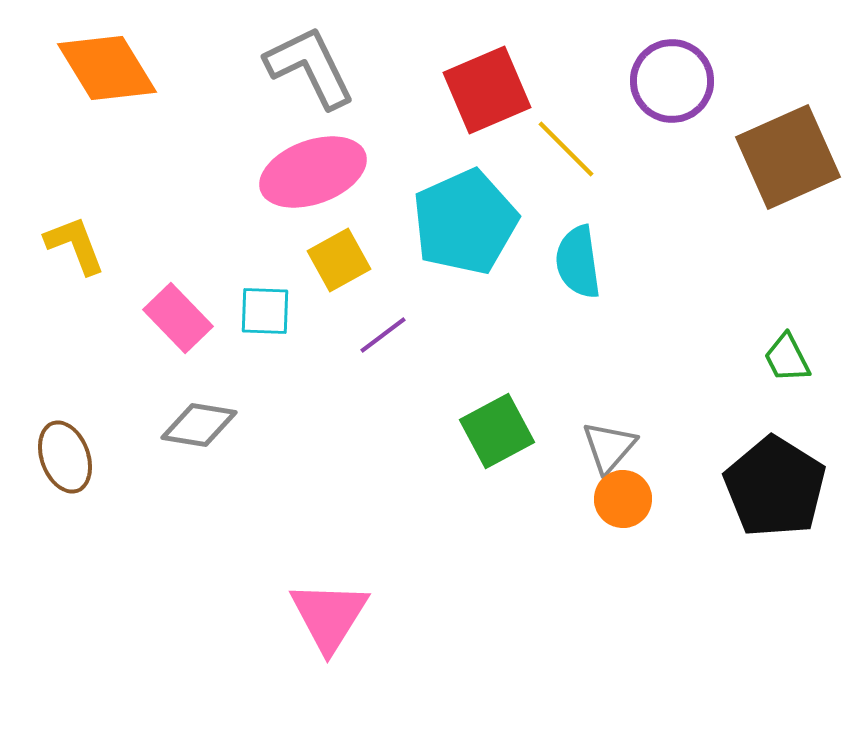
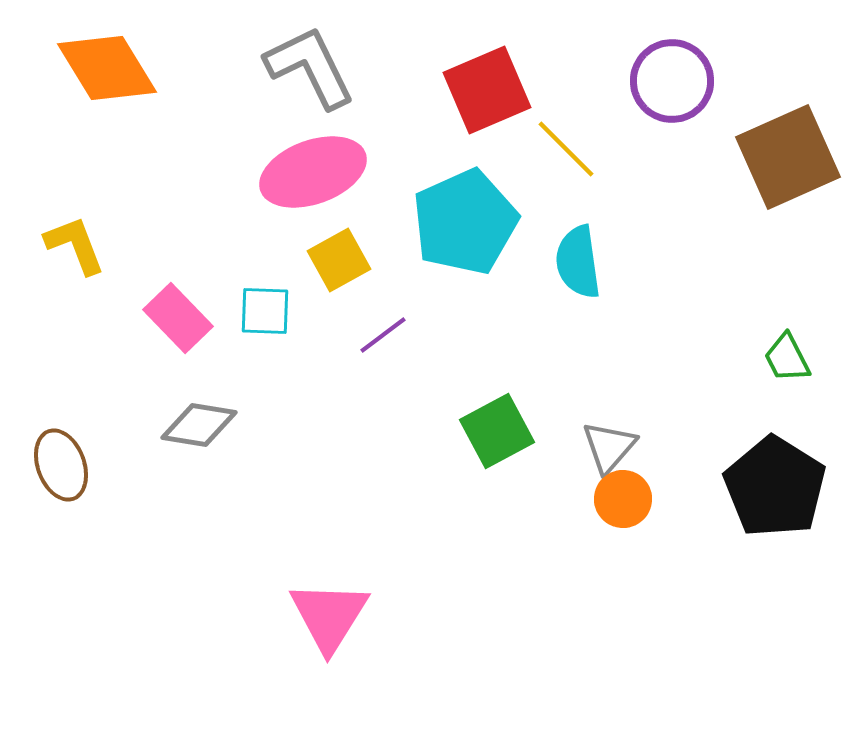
brown ellipse: moved 4 px left, 8 px down
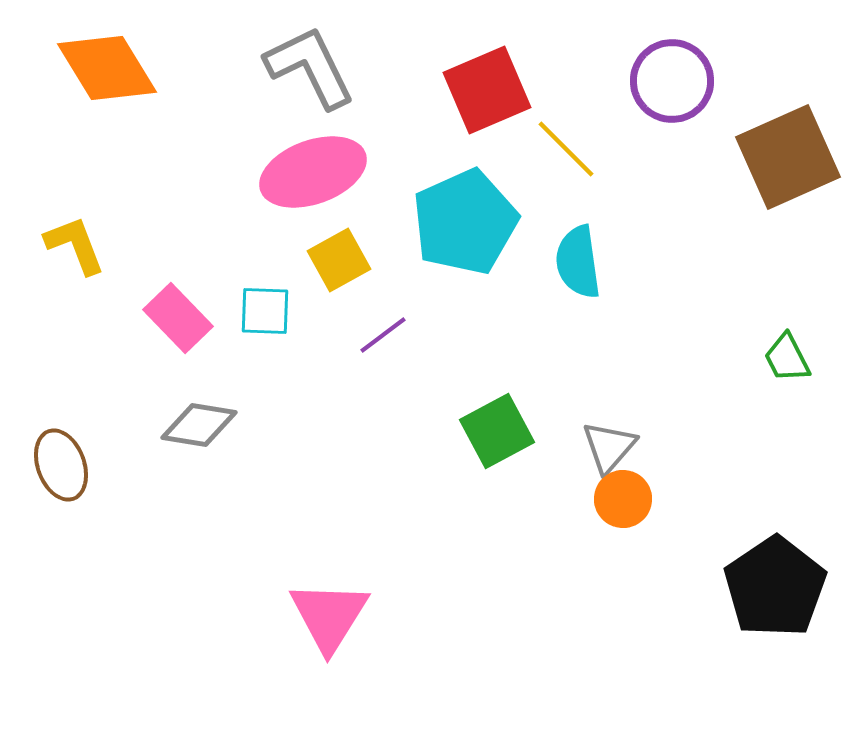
black pentagon: moved 100 px down; rotated 6 degrees clockwise
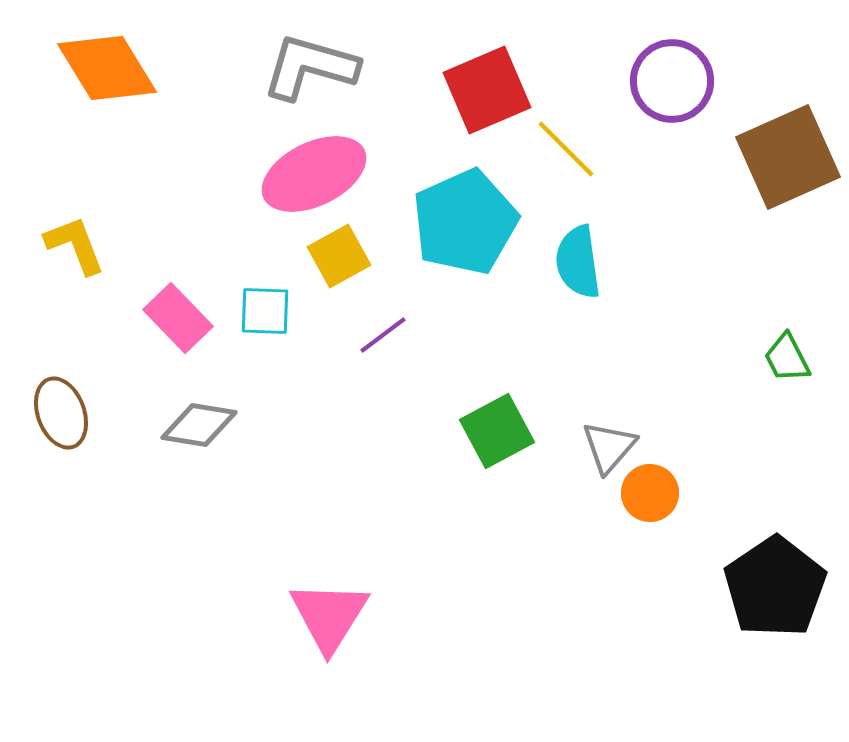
gray L-shape: rotated 48 degrees counterclockwise
pink ellipse: moved 1 px right, 2 px down; rotated 6 degrees counterclockwise
yellow square: moved 4 px up
brown ellipse: moved 52 px up
orange circle: moved 27 px right, 6 px up
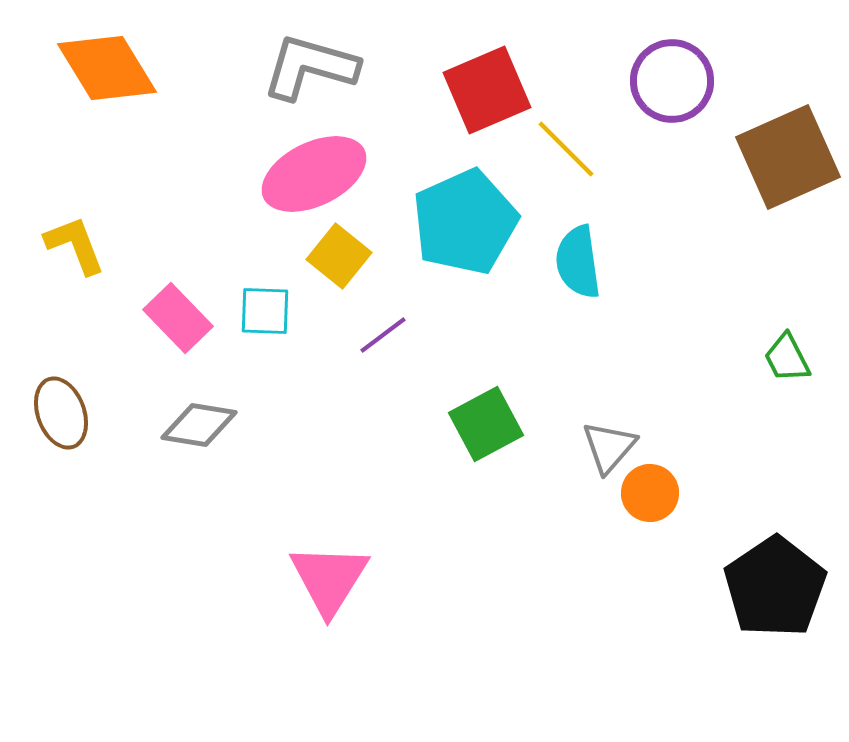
yellow square: rotated 22 degrees counterclockwise
green square: moved 11 px left, 7 px up
pink triangle: moved 37 px up
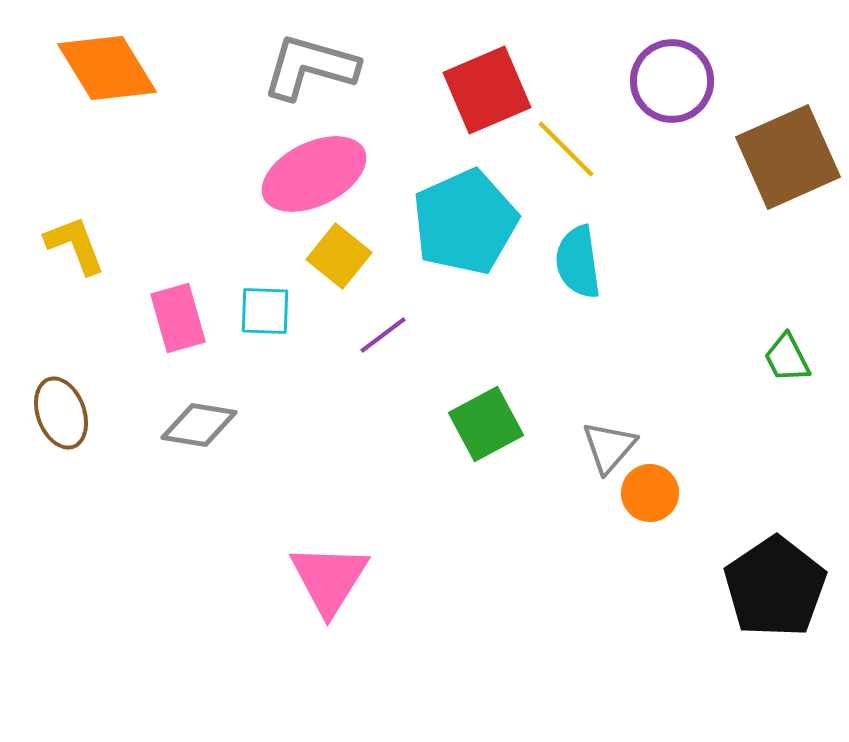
pink rectangle: rotated 28 degrees clockwise
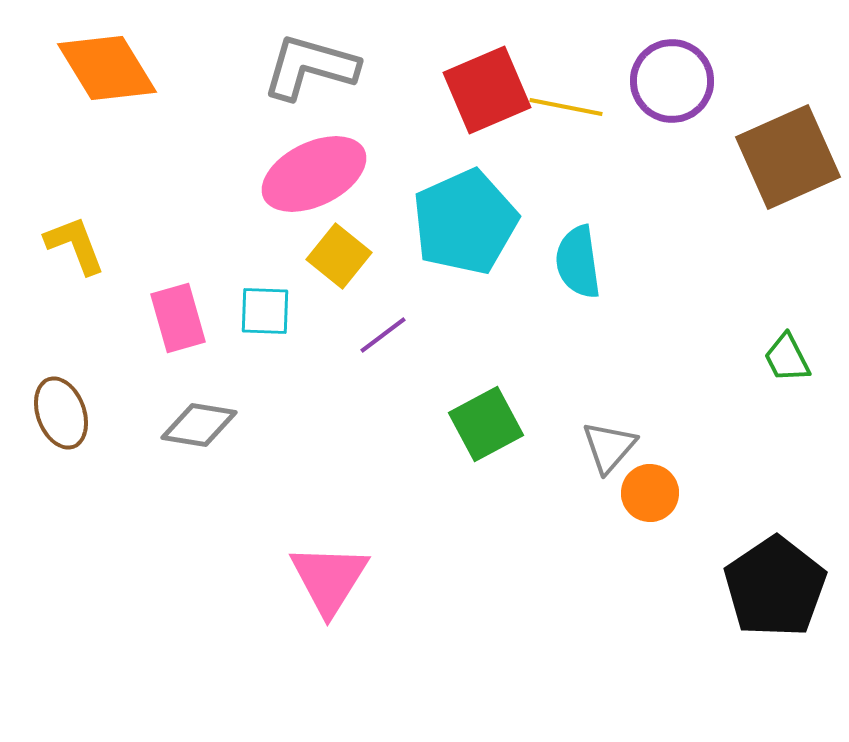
yellow line: moved 42 px up; rotated 34 degrees counterclockwise
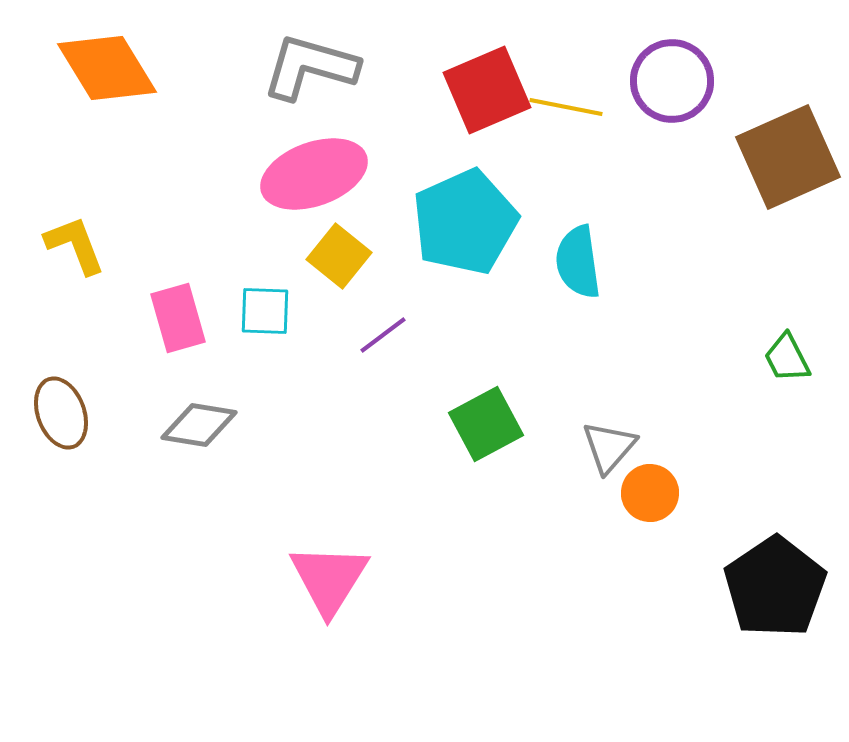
pink ellipse: rotated 6 degrees clockwise
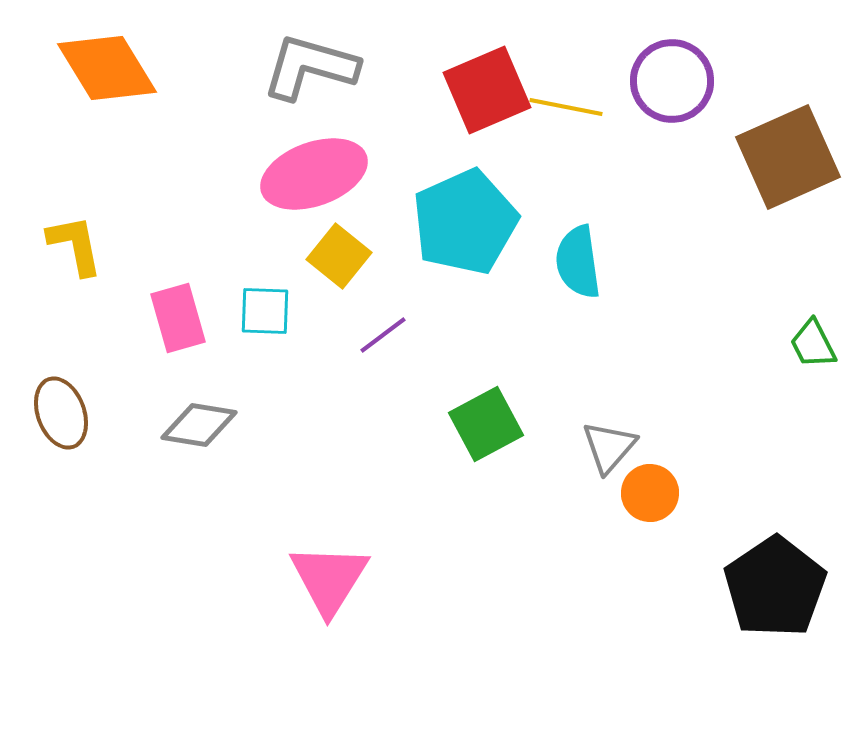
yellow L-shape: rotated 10 degrees clockwise
green trapezoid: moved 26 px right, 14 px up
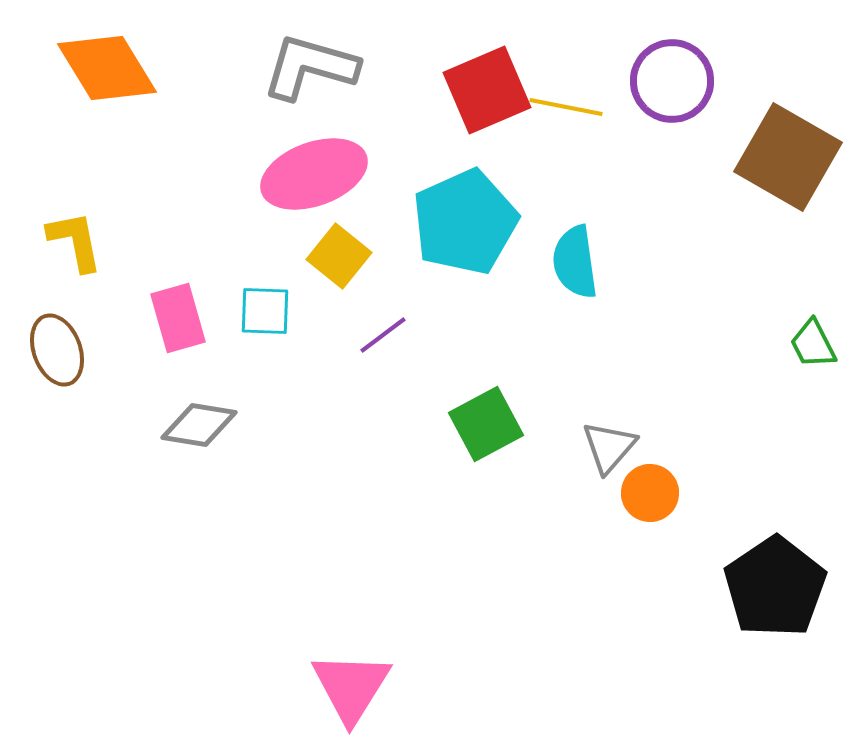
brown square: rotated 36 degrees counterclockwise
yellow L-shape: moved 4 px up
cyan semicircle: moved 3 px left
brown ellipse: moved 4 px left, 63 px up
pink triangle: moved 22 px right, 108 px down
